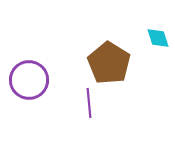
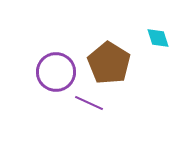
purple circle: moved 27 px right, 8 px up
purple line: rotated 60 degrees counterclockwise
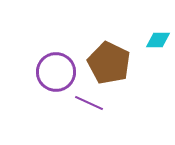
cyan diamond: moved 2 px down; rotated 70 degrees counterclockwise
brown pentagon: rotated 6 degrees counterclockwise
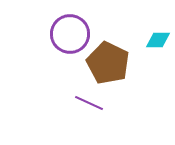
brown pentagon: moved 1 px left
purple circle: moved 14 px right, 38 px up
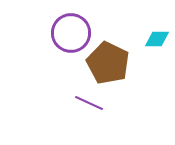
purple circle: moved 1 px right, 1 px up
cyan diamond: moved 1 px left, 1 px up
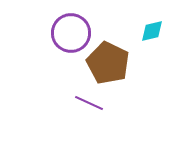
cyan diamond: moved 5 px left, 8 px up; rotated 15 degrees counterclockwise
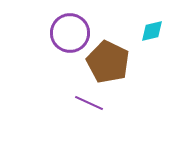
purple circle: moved 1 px left
brown pentagon: moved 1 px up
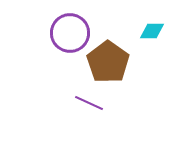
cyan diamond: rotated 15 degrees clockwise
brown pentagon: rotated 9 degrees clockwise
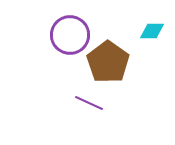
purple circle: moved 2 px down
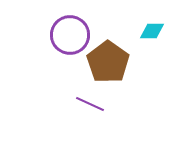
purple line: moved 1 px right, 1 px down
